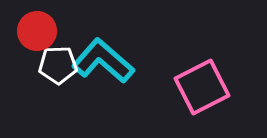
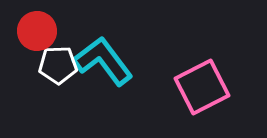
cyan L-shape: rotated 12 degrees clockwise
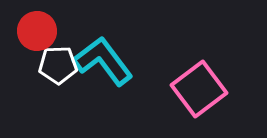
pink square: moved 3 px left, 2 px down; rotated 10 degrees counterclockwise
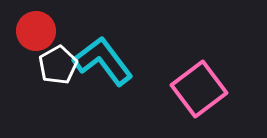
red circle: moved 1 px left
white pentagon: rotated 27 degrees counterclockwise
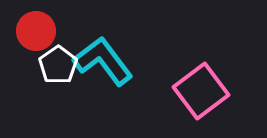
white pentagon: rotated 6 degrees counterclockwise
pink square: moved 2 px right, 2 px down
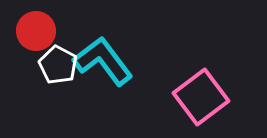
white pentagon: rotated 9 degrees counterclockwise
pink square: moved 6 px down
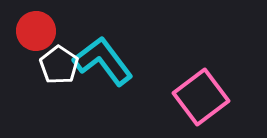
white pentagon: moved 1 px right; rotated 6 degrees clockwise
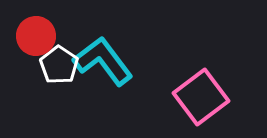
red circle: moved 5 px down
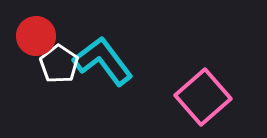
white pentagon: moved 1 px up
pink square: moved 2 px right; rotated 4 degrees counterclockwise
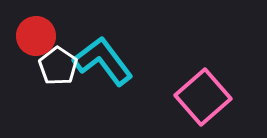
white pentagon: moved 1 px left, 2 px down
